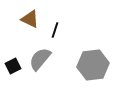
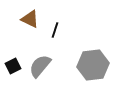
gray semicircle: moved 7 px down
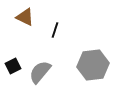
brown triangle: moved 5 px left, 2 px up
gray semicircle: moved 6 px down
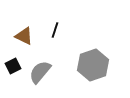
brown triangle: moved 1 px left, 19 px down
gray hexagon: rotated 12 degrees counterclockwise
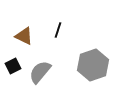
black line: moved 3 px right
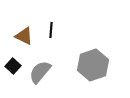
black line: moved 7 px left; rotated 14 degrees counterclockwise
black square: rotated 21 degrees counterclockwise
